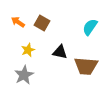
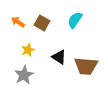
cyan semicircle: moved 15 px left, 7 px up
black triangle: moved 1 px left, 5 px down; rotated 21 degrees clockwise
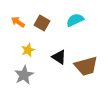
cyan semicircle: rotated 30 degrees clockwise
brown trapezoid: rotated 20 degrees counterclockwise
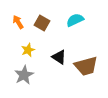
orange arrow: rotated 24 degrees clockwise
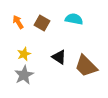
cyan semicircle: moved 1 px left, 1 px up; rotated 36 degrees clockwise
yellow star: moved 4 px left, 4 px down
brown trapezoid: rotated 60 degrees clockwise
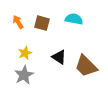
brown square: rotated 14 degrees counterclockwise
yellow star: moved 1 px right, 1 px up
